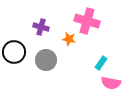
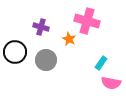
orange star: rotated 16 degrees clockwise
black circle: moved 1 px right
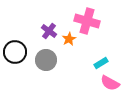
purple cross: moved 8 px right, 4 px down; rotated 21 degrees clockwise
orange star: rotated 16 degrees clockwise
cyan rectangle: rotated 24 degrees clockwise
pink semicircle: moved 1 px left; rotated 18 degrees clockwise
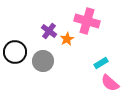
orange star: moved 2 px left
gray circle: moved 3 px left, 1 px down
pink semicircle: rotated 12 degrees clockwise
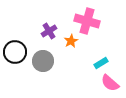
purple cross: rotated 21 degrees clockwise
orange star: moved 4 px right, 2 px down
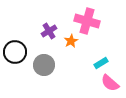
gray circle: moved 1 px right, 4 px down
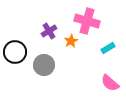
cyan rectangle: moved 7 px right, 15 px up
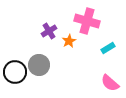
orange star: moved 2 px left
black circle: moved 20 px down
gray circle: moved 5 px left
